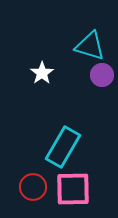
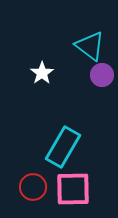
cyan triangle: rotated 20 degrees clockwise
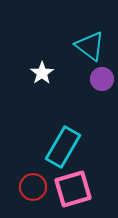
purple circle: moved 4 px down
pink square: rotated 15 degrees counterclockwise
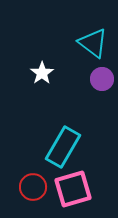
cyan triangle: moved 3 px right, 3 px up
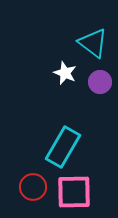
white star: moved 23 px right; rotated 15 degrees counterclockwise
purple circle: moved 2 px left, 3 px down
pink square: moved 1 px right, 3 px down; rotated 15 degrees clockwise
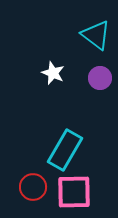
cyan triangle: moved 3 px right, 8 px up
white star: moved 12 px left
purple circle: moved 4 px up
cyan rectangle: moved 2 px right, 3 px down
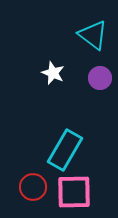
cyan triangle: moved 3 px left
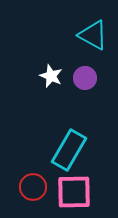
cyan triangle: rotated 8 degrees counterclockwise
white star: moved 2 px left, 3 px down
purple circle: moved 15 px left
cyan rectangle: moved 4 px right
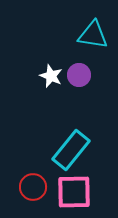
cyan triangle: rotated 20 degrees counterclockwise
purple circle: moved 6 px left, 3 px up
cyan rectangle: moved 2 px right; rotated 9 degrees clockwise
